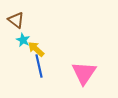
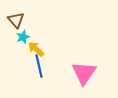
brown triangle: rotated 12 degrees clockwise
cyan star: moved 3 px up; rotated 24 degrees clockwise
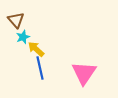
blue line: moved 1 px right, 2 px down
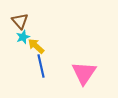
brown triangle: moved 4 px right, 1 px down
yellow arrow: moved 3 px up
blue line: moved 1 px right, 2 px up
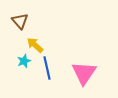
cyan star: moved 1 px right, 24 px down
yellow arrow: moved 1 px left, 1 px up
blue line: moved 6 px right, 2 px down
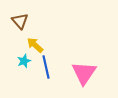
blue line: moved 1 px left, 1 px up
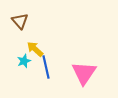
yellow arrow: moved 4 px down
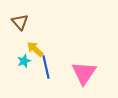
brown triangle: moved 1 px down
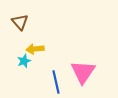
yellow arrow: rotated 48 degrees counterclockwise
blue line: moved 10 px right, 15 px down
pink triangle: moved 1 px left, 1 px up
